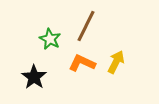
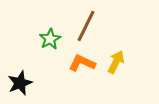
green star: rotated 15 degrees clockwise
black star: moved 14 px left, 6 px down; rotated 15 degrees clockwise
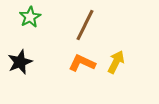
brown line: moved 1 px left, 1 px up
green star: moved 20 px left, 22 px up
black star: moved 21 px up
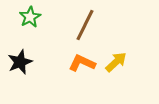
yellow arrow: rotated 20 degrees clockwise
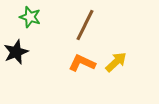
green star: rotated 25 degrees counterclockwise
black star: moved 4 px left, 10 px up
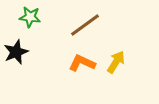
green star: rotated 10 degrees counterclockwise
brown line: rotated 28 degrees clockwise
yellow arrow: rotated 15 degrees counterclockwise
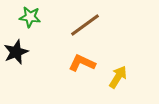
yellow arrow: moved 2 px right, 15 px down
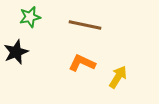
green star: rotated 20 degrees counterclockwise
brown line: rotated 48 degrees clockwise
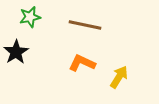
black star: rotated 10 degrees counterclockwise
yellow arrow: moved 1 px right
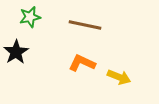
yellow arrow: rotated 80 degrees clockwise
